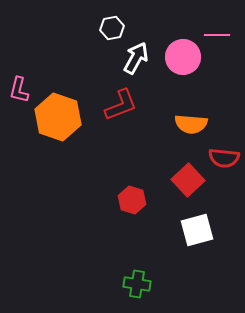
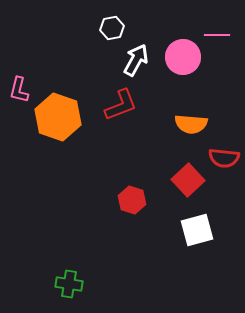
white arrow: moved 2 px down
green cross: moved 68 px left
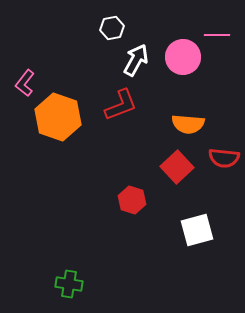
pink L-shape: moved 6 px right, 7 px up; rotated 24 degrees clockwise
orange semicircle: moved 3 px left
red square: moved 11 px left, 13 px up
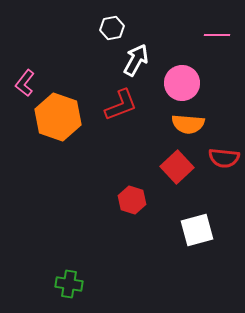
pink circle: moved 1 px left, 26 px down
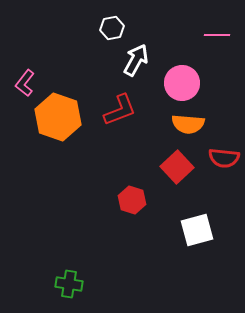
red L-shape: moved 1 px left, 5 px down
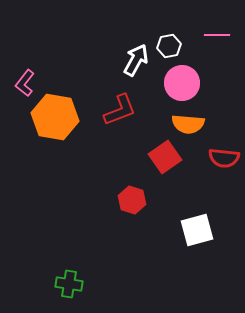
white hexagon: moved 57 px right, 18 px down
orange hexagon: moved 3 px left; rotated 9 degrees counterclockwise
red square: moved 12 px left, 10 px up; rotated 8 degrees clockwise
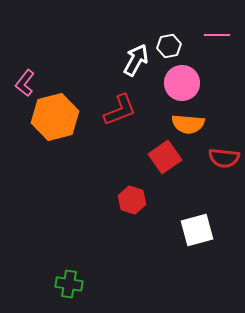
orange hexagon: rotated 24 degrees counterclockwise
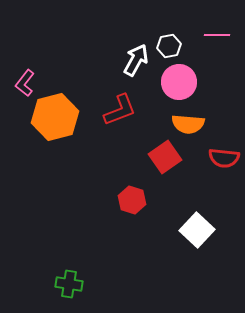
pink circle: moved 3 px left, 1 px up
white square: rotated 32 degrees counterclockwise
